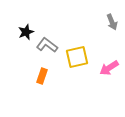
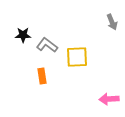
black star: moved 3 px left, 3 px down; rotated 21 degrees clockwise
yellow square: rotated 10 degrees clockwise
pink arrow: moved 31 px down; rotated 30 degrees clockwise
orange rectangle: rotated 28 degrees counterclockwise
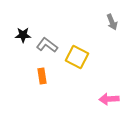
yellow square: rotated 30 degrees clockwise
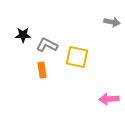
gray arrow: rotated 56 degrees counterclockwise
gray L-shape: rotated 10 degrees counterclockwise
yellow square: rotated 15 degrees counterclockwise
orange rectangle: moved 6 px up
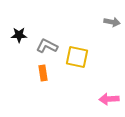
black star: moved 4 px left
gray L-shape: moved 1 px down
orange rectangle: moved 1 px right, 3 px down
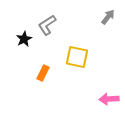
gray arrow: moved 4 px left, 5 px up; rotated 63 degrees counterclockwise
black star: moved 5 px right, 4 px down; rotated 28 degrees counterclockwise
gray L-shape: moved 21 px up; rotated 60 degrees counterclockwise
orange rectangle: rotated 35 degrees clockwise
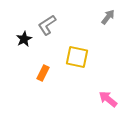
pink arrow: moved 1 px left; rotated 42 degrees clockwise
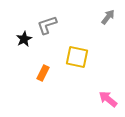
gray L-shape: rotated 15 degrees clockwise
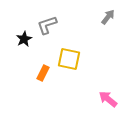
yellow square: moved 8 px left, 2 px down
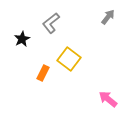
gray L-shape: moved 4 px right, 2 px up; rotated 20 degrees counterclockwise
black star: moved 2 px left
yellow square: rotated 25 degrees clockwise
